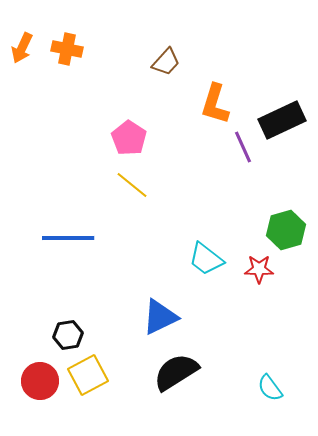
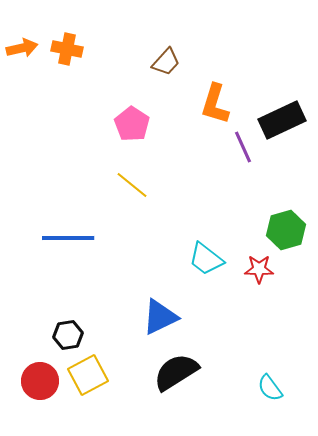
orange arrow: rotated 128 degrees counterclockwise
pink pentagon: moved 3 px right, 14 px up
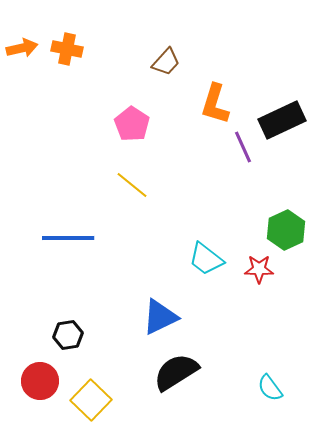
green hexagon: rotated 9 degrees counterclockwise
yellow square: moved 3 px right, 25 px down; rotated 18 degrees counterclockwise
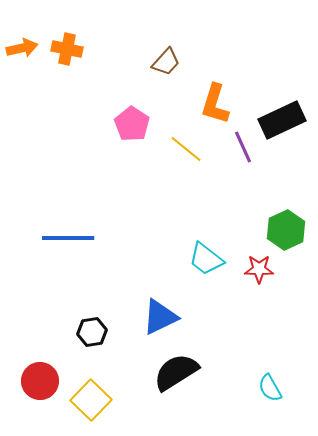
yellow line: moved 54 px right, 36 px up
black hexagon: moved 24 px right, 3 px up
cyan semicircle: rotated 8 degrees clockwise
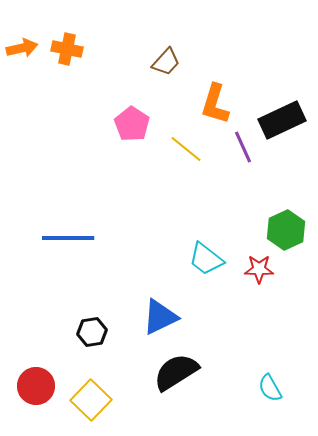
red circle: moved 4 px left, 5 px down
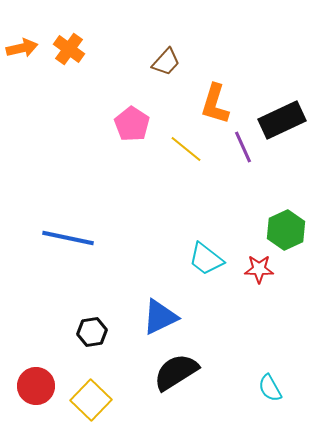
orange cross: moved 2 px right; rotated 24 degrees clockwise
blue line: rotated 12 degrees clockwise
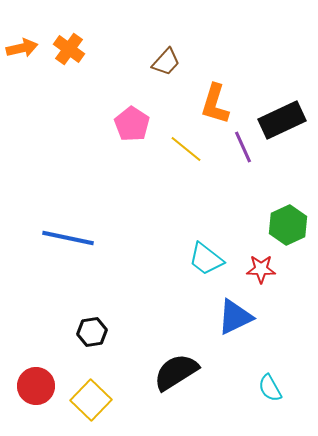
green hexagon: moved 2 px right, 5 px up
red star: moved 2 px right
blue triangle: moved 75 px right
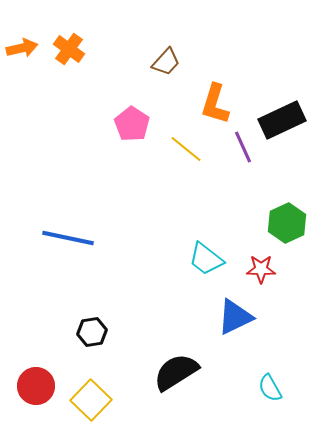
green hexagon: moved 1 px left, 2 px up
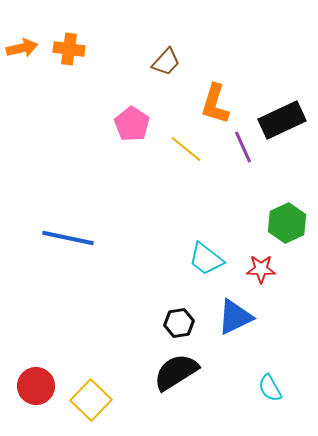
orange cross: rotated 28 degrees counterclockwise
black hexagon: moved 87 px right, 9 px up
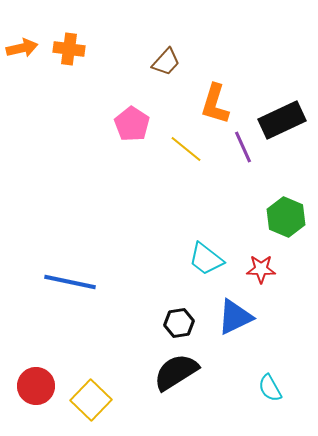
green hexagon: moved 1 px left, 6 px up; rotated 12 degrees counterclockwise
blue line: moved 2 px right, 44 px down
